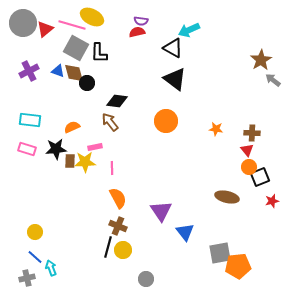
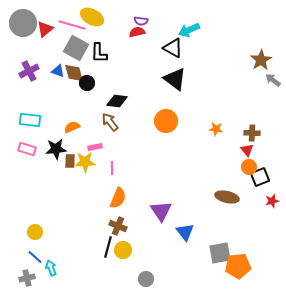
orange semicircle at (118, 198): rotated 50 degrees clockwise
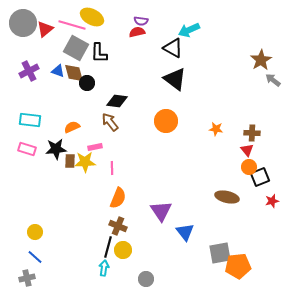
cyan arrow at (51, 268): moved 53 px right; rotated 28 degrees clockwise
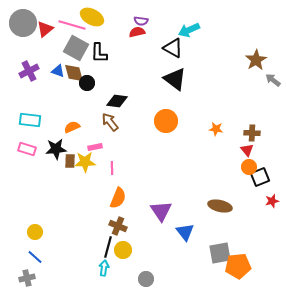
brown star at (261, 60): moved 5 px left
brown ellipse at (227, 197): moved 7 px left, 9 px down
